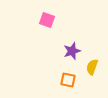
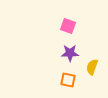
pink square: moved 21 px right, 6 px down
purple star: moved 2 px left, 2 px down; rotated 18 degrees clockwise
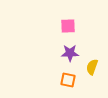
pink square: rotated 21 degrees counterclockwise
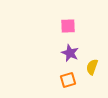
purple star: rotated 24 degrees clockwise
orange square: rotated 28 degrees counterclockwise
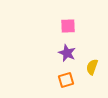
purple star: moved 3 px left
orange square: moved 2 px left
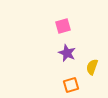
pink square: moved 5 px left; rotated 14 degrees counterclockwise
orange square: moved 5 px right, 5 px down
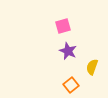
purple star: moved 1 px right, 2 px up
orange square: rotated 21 degrees counterclockwise
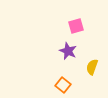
pink square: moved 13 px right
orange square: moved 8 px left; rotated 14 degrees counterclockwise
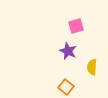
yellow semicircle: rotated 14 degrees counterclockwise
orange square: moved 3 px right, 2 px down
